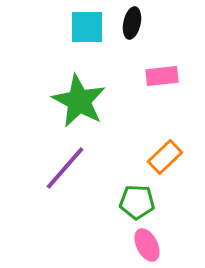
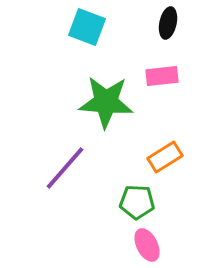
black ellipse: moved 36 px right
cyan square: rotated 21 degrees clockwise
green star: moved 27 px right, 1 px down; rotated 24 degrees counterclockwise
orange rectangle: rotated 12 degrees clockwise
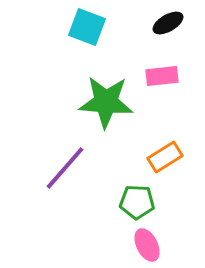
black ellipse: rotated 48 degrees clockwise
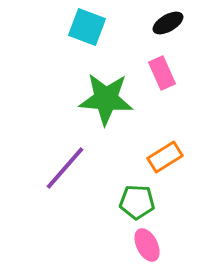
pink rectangle: moved 3 px up; rotated 72 degrees clockwise
green star: moved 3 px up
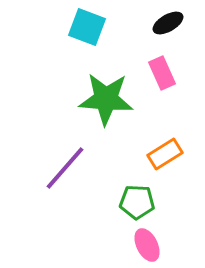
orange rectangle: moved 3 px up
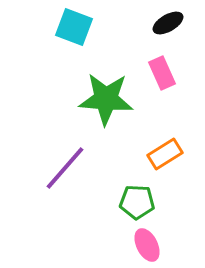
cyan square: moved 13 px left
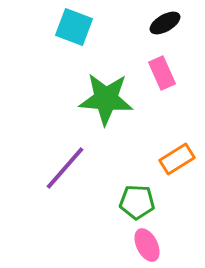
black ellipse: moved 3 px left
orange rectangle: moved 12 px right, 5 px down
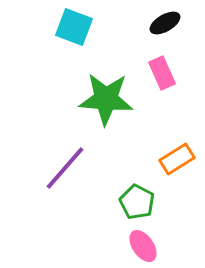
green pentagon: rotated 24 degrees clockwise
pink ellipse: moved 4 px left, 1 px down; rotated 8 degrees counterclockwise
